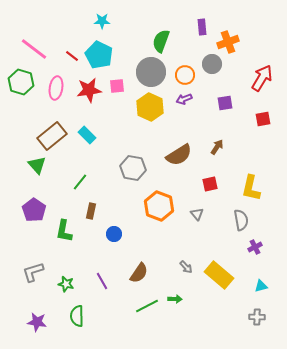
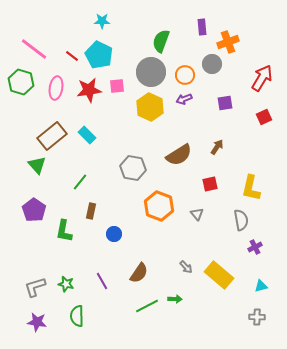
red square at (263, 119): moved 1 px right, 2 px up; rotated 14 degrees counterclockwise
gray L-shape at (33, 272): moved 2 px right, 15 px down
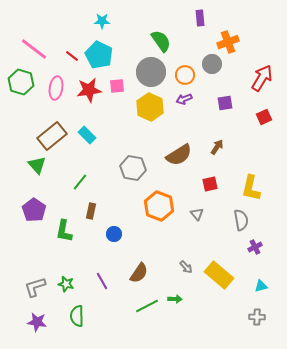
purple rectangle at (202, 27): moved 2 px left, 9 px up
green semicircle at (161, 41): rotated 125 degrees clockwise
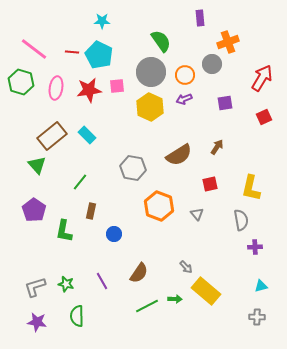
red line at (72, 56): moved 4 px up; rotated 32 degrees counterclockwise
purple cross at (255, 247): rotated 24 degrees clockwise
yellow rectangle at (219, 275): moved 13 px left, 16 px down
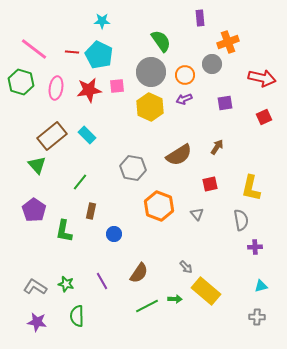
red arrow at (262, 78): rotated 72 degrees clockwise
gray L-shape at (35, 287): rotated 50 degrees clockwise
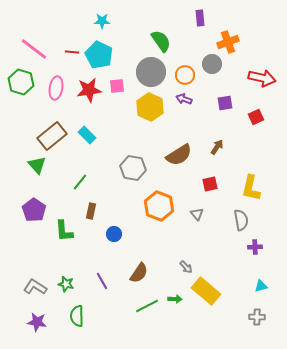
purple arrow at (184, 99): rotated 42 degrees clockwise
red square at (264, 117): moved 8 px left
green L-shape at (64, 231): rotated 15 degrees counterclockwise
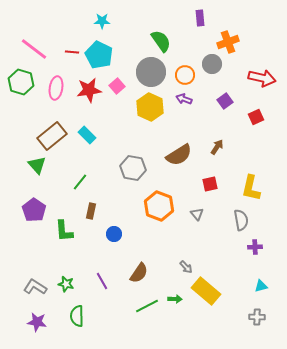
pink square at (117, 86): rotated 35 degrees counterclockwise
purple square at (225, 103): moved 2 px up; rotated 28 degrees counterclockwise
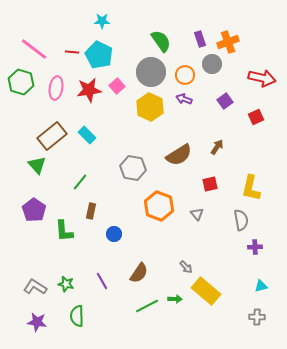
purple rectangle at (200, 18): moved 21 px down; rotated 14 degrees counterclockwise
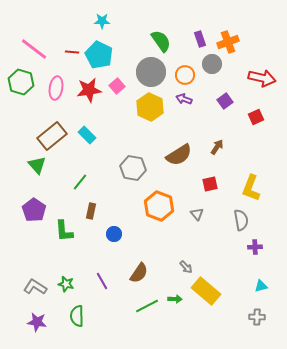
yellow L-shape at (251, 188): rotated 8 degrees clockwise
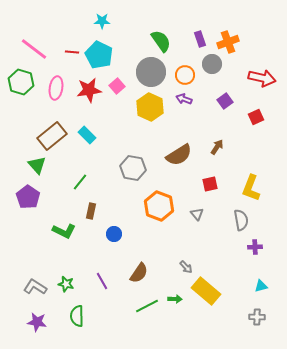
purple pentagon at (34, 210): moved 6 px left, 13 px up
green L-shape at (64, 231): rotated 60 degrees counterclockwise
